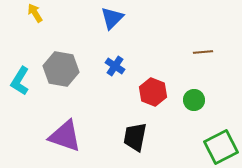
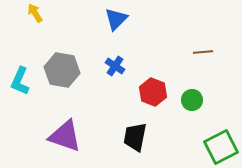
blue triangle: moved 4 px right, 1 px down
gray hexagon: moved 1 px right, 1 px down
cyan L-shape: rotated 8 degrees counterclockwise
green circle: moved 2 px left
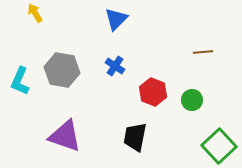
green square: moved 2 px left, 1 px up; rotated 16 degrees counterclockwise
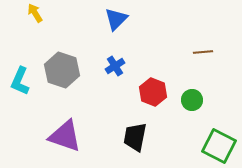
blue cross: rotated 24 degrees clockwise
gray hexagon: rotated 8 degrees clockwise
green square: rotated 20 degrees counterclockwise
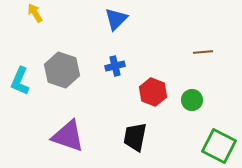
blue cross: rotated 18 degrees clockwise
purple triangle: moved 3 px right
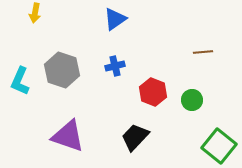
yellow arrow: rotated 138 degrees counterclockwise
blue triangle: moved 1 px left; rotated 10 degrees clockwise
black trapezoid: rotated 32 degrees clockwise
green square: rotated 12 degrees clockwise
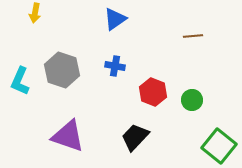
brown line: moved 10 px left, 16 px up
blue cross: rotated 24 degrees clockwise
